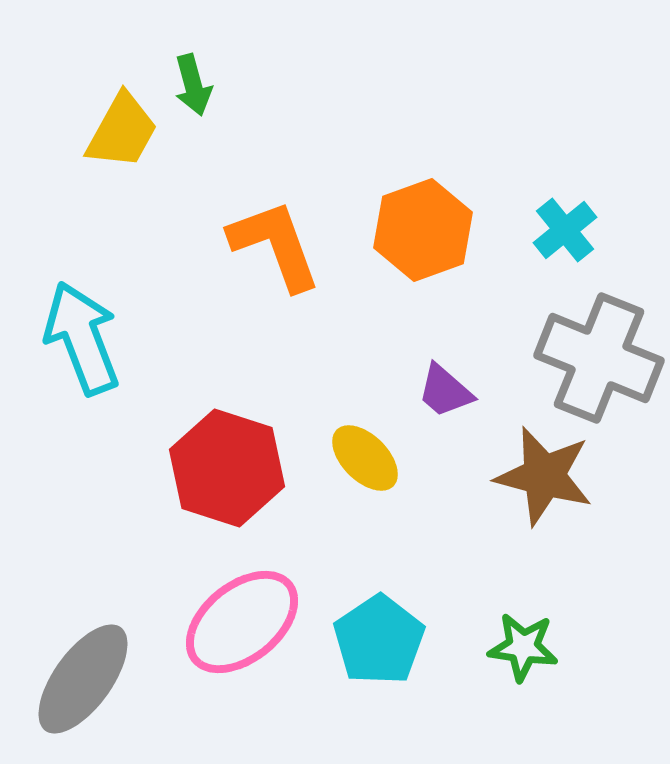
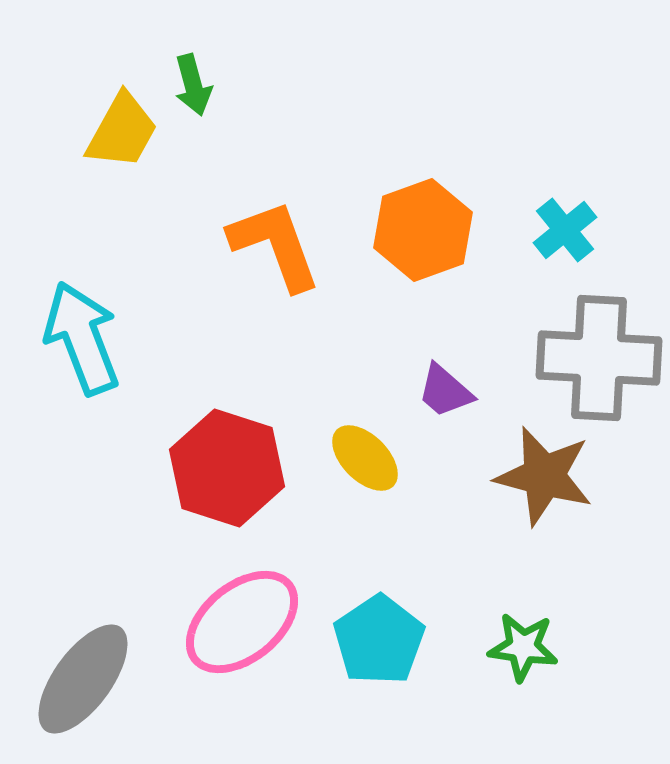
gray cross: rotated 19 degrees counterclockwise
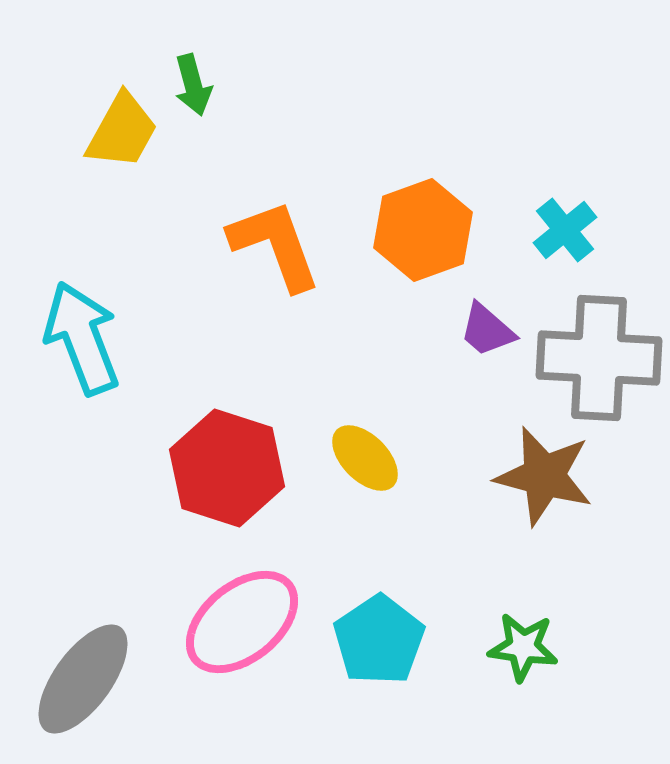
purple trapezoid: moved 42 px right, 61 px up
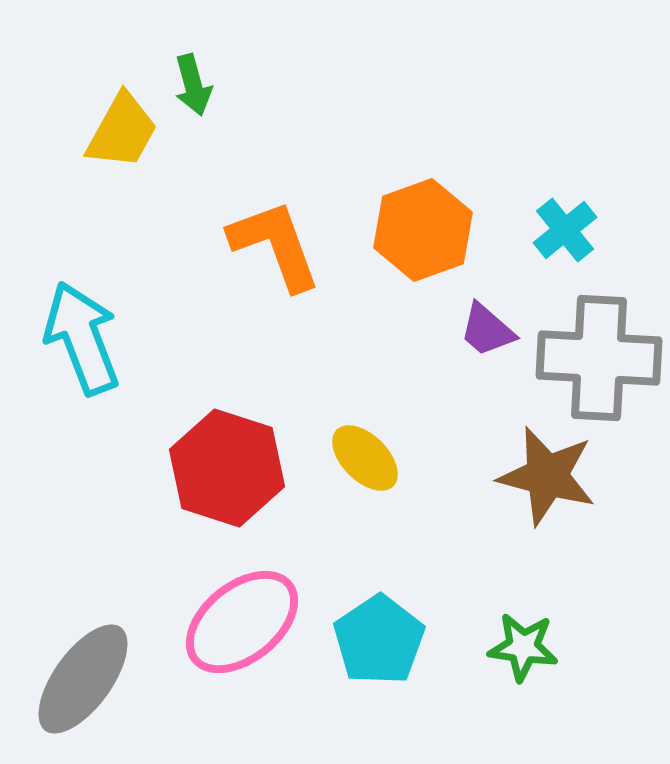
brown star: moved 3 px right
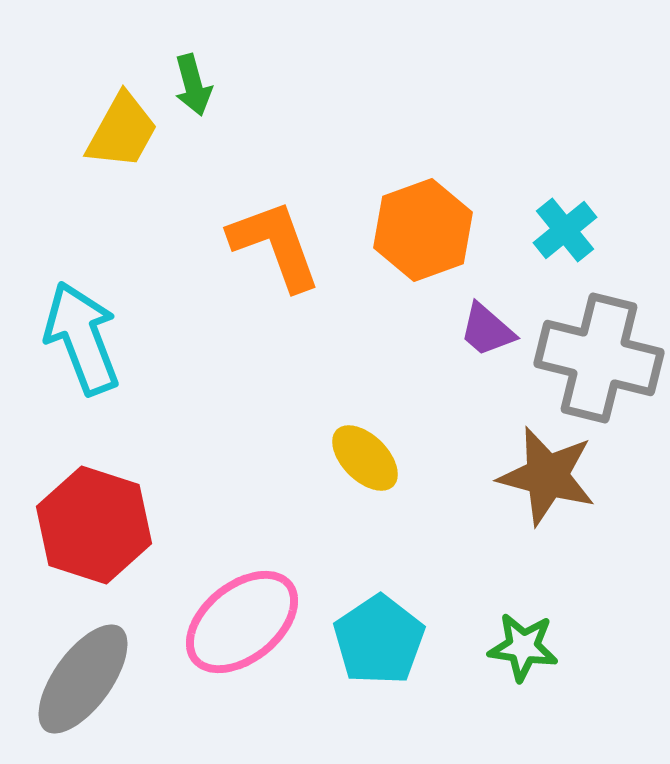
gray cross: rotated 11 degrees clockwise
red hexagon: moved 133 px left, 57 px down
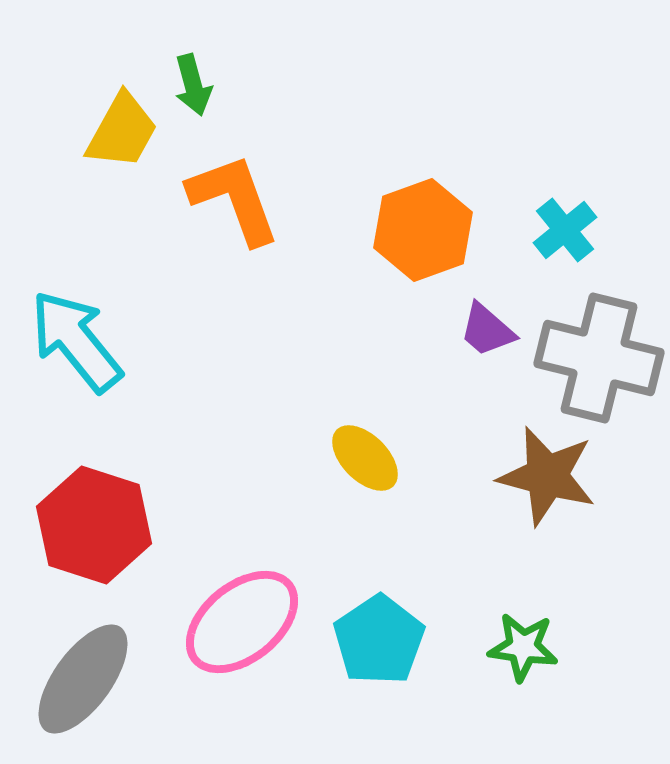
orange L-shape: moved 41 px left, 46 px up
cyan arrow: moved 6 px left, 3 px down; rotated 18 degrees counterclockwise
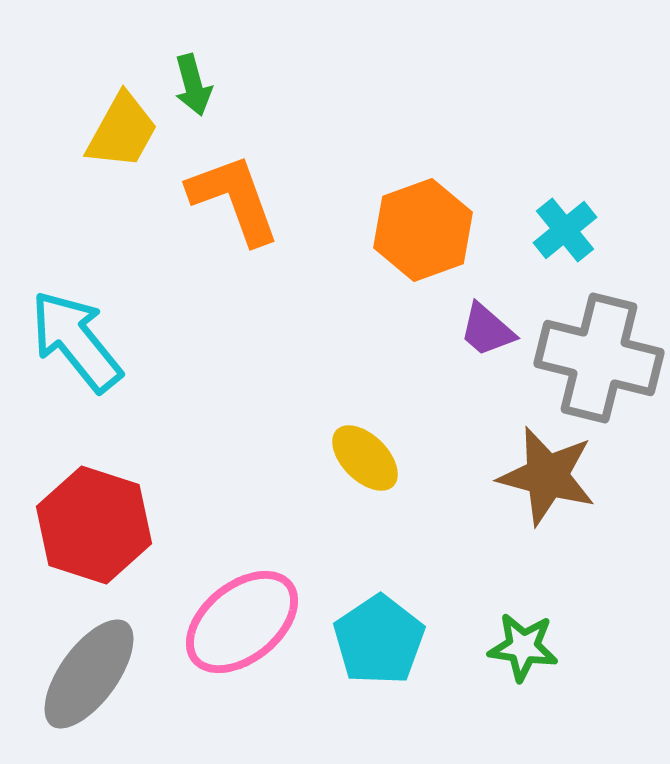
gray ellipse: moved 6 px right, 5 px up
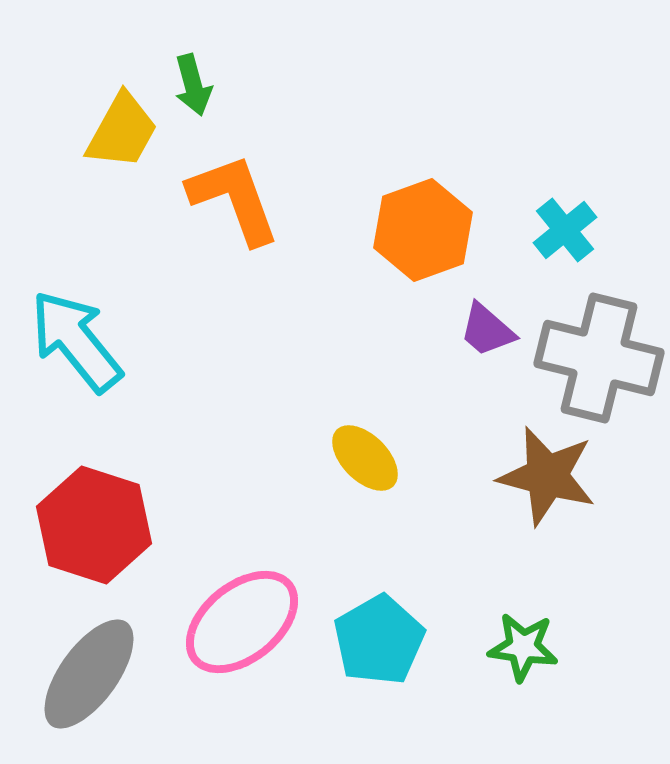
cyan pentagon: rotated 4 degrees clockwise
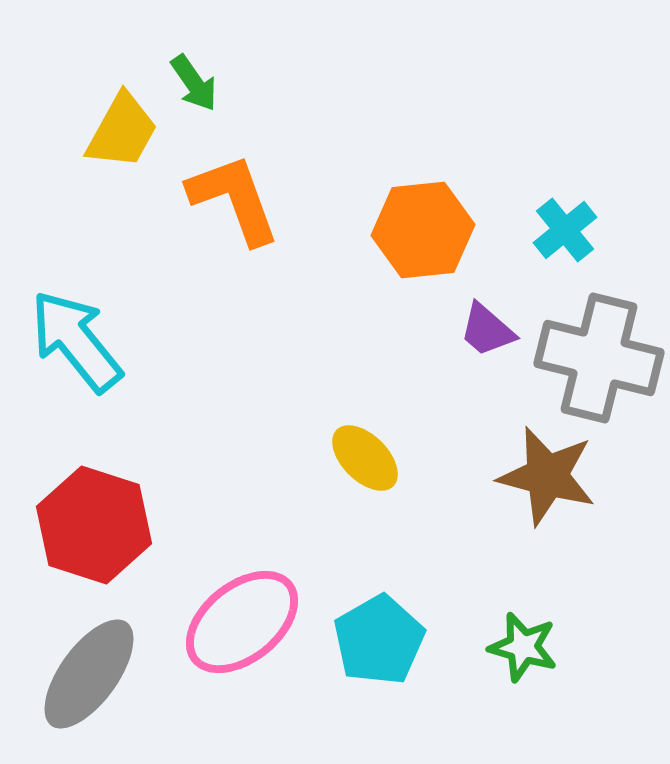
green arrow: moved 1 px right, 2 px up; rotated 20 degrees counterclockwise
orange hexagon: rotated 14 degrees clockwise
green star: rotated 8 degrees clockwise
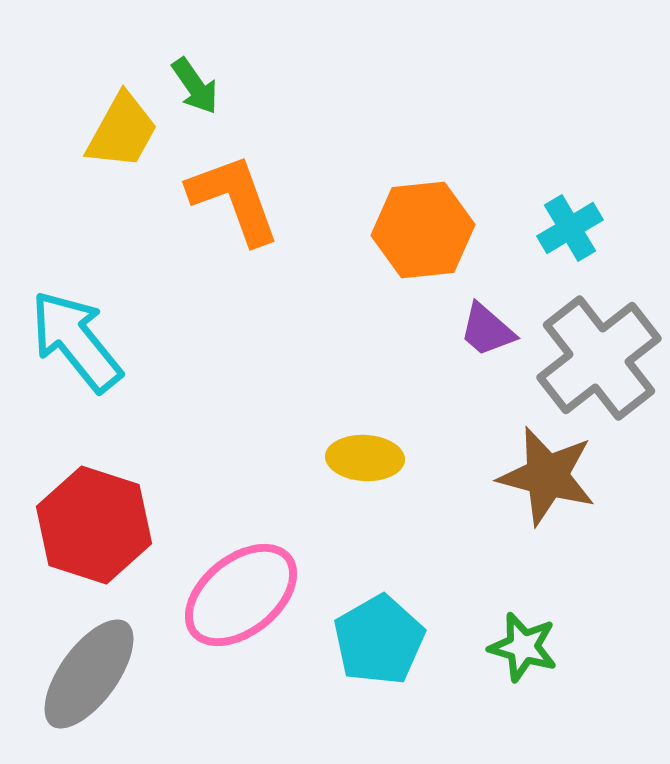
green arrow: moved 1 px right, 3 px down
cyan cross: moved 5 px right, 2 px up; rotated 8 degrees clockwise
gray cross: rotated 38 degrees clockwise
yellow ellipse: rotated 42 degrees counterclockwise
pink ellipse: moved 1 px left, 27 px up
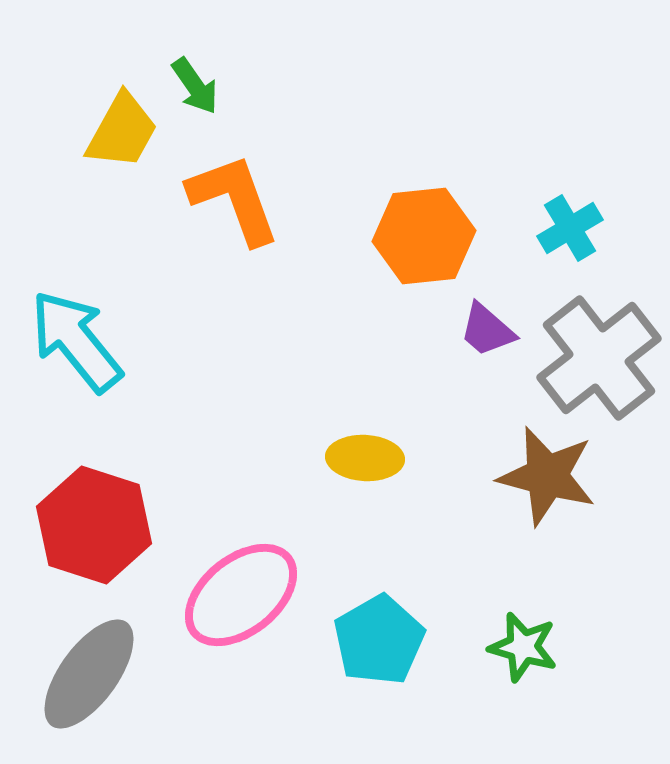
orange hexagon: moved 1 px right, 6 px down
